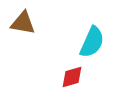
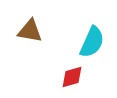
brown triangle: moved 7 px right, 8 px down
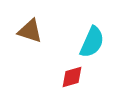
brown triangle: rotated 8 degrees clockwise
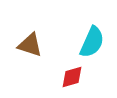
brown triangle: moved 14 px down
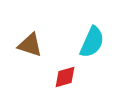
red diamond: moved 7 px left
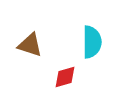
cyan semicircle: rotated 24 degrees counterclockwise
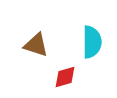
brown triangle: moved 6 px right
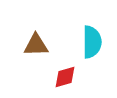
brown triangle: rotated 20 degrees counterclockwise
